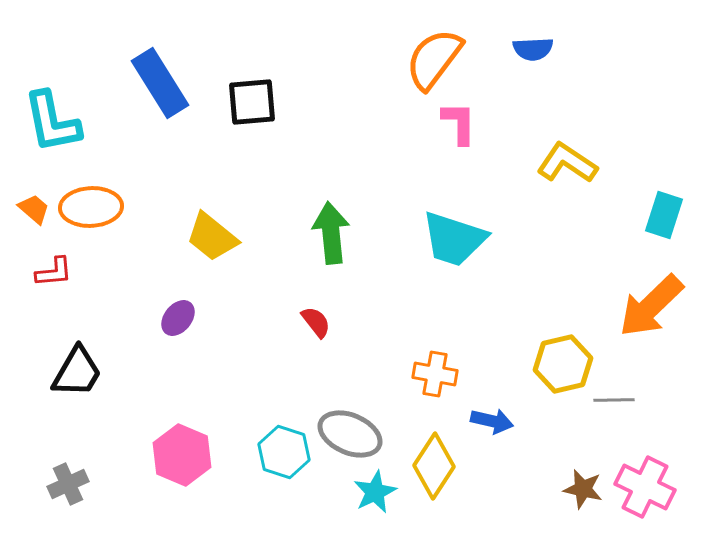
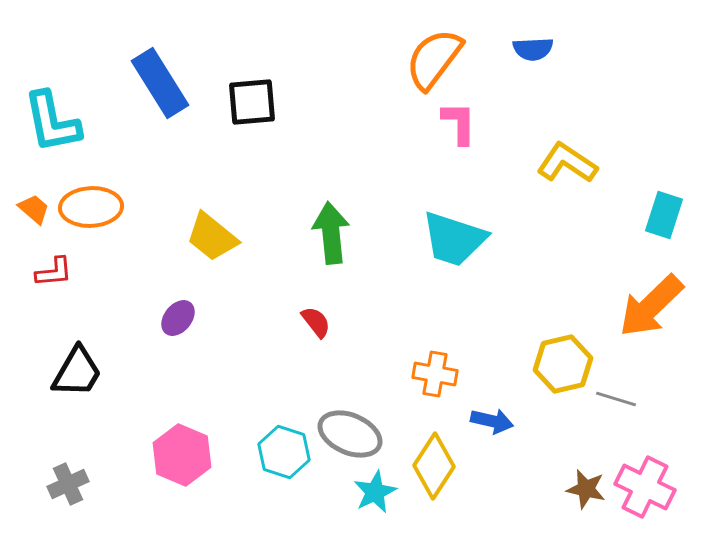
gray line: moved 2 px right, 1 px up; rotated 18 degrees clockwise
brown star: moved 3 px right
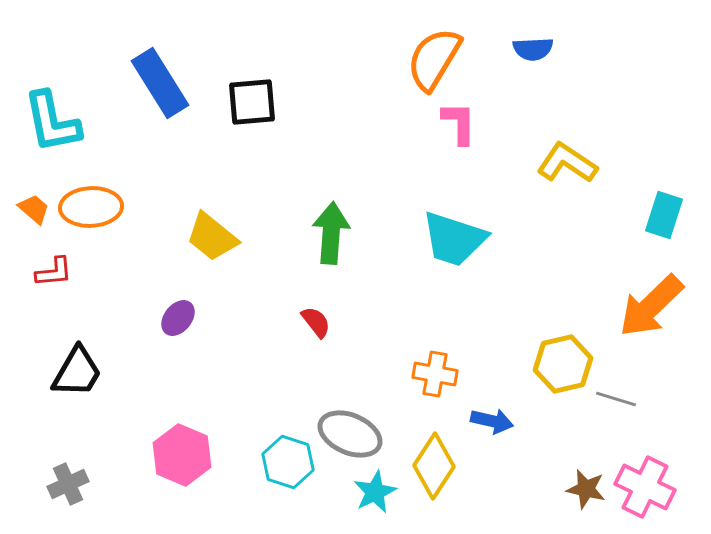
orange semicircle: rotated 6 degrees counterclockwise
green arrow: rotated 10 degrees clockwise
cyan hexagon: moved 4 px right, 10 px down
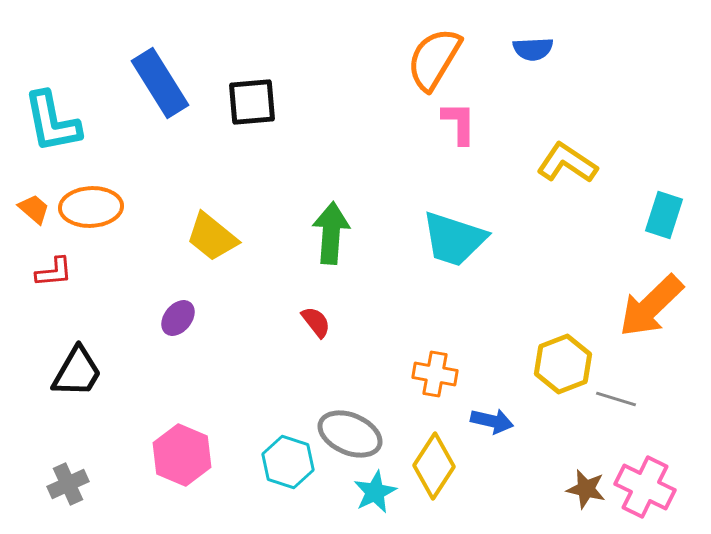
yellow hexagon: rotated 8 degrees counterclockwise
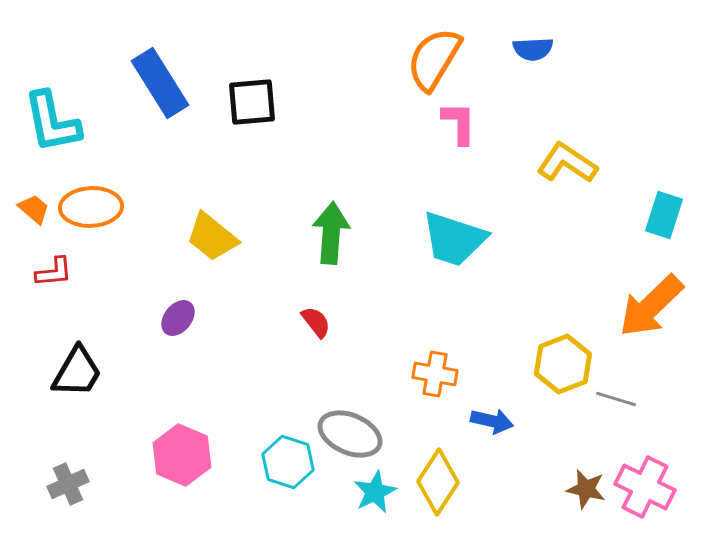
yellow diamond: moved 4 px right, 16 px down
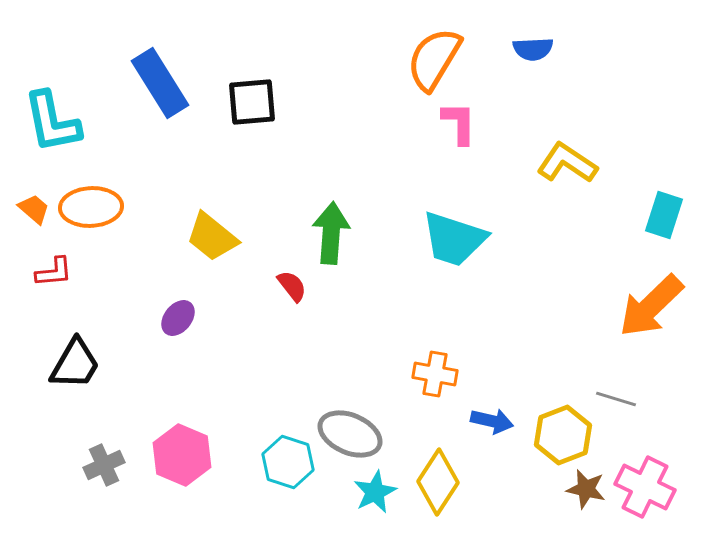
red semicircle: moved 24 px left, 36 px up
yellow hexagon: moved 71 px down
black trapezoid: moved 2 px left, 8 px up
gray cross: moved 36 px right, 19 px up
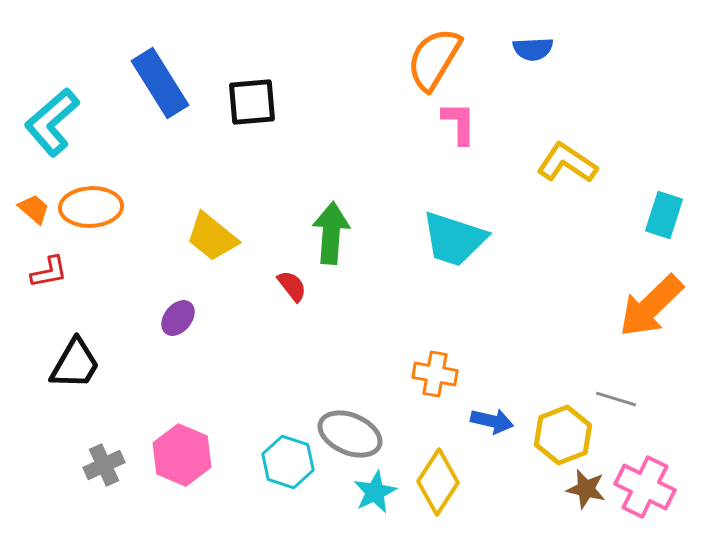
cyan L-shape: rotated 60 degrees clockwise
red L-shape: moved 5 px left; rotated 6 degrees counterclockwise
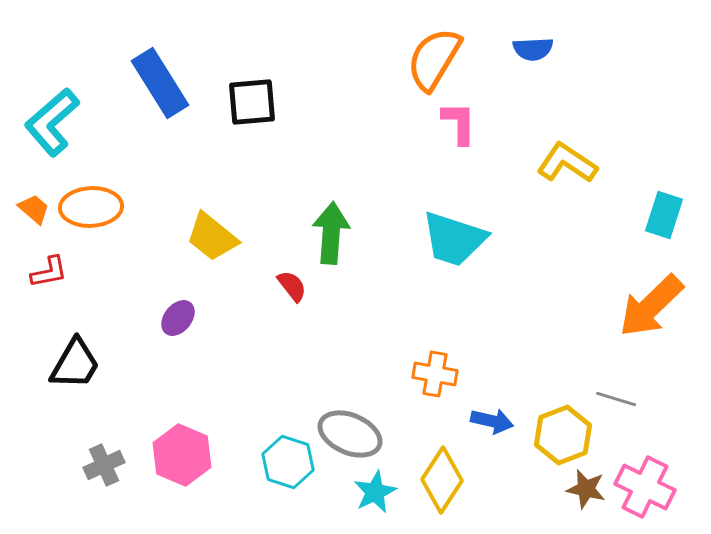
yellow diamond: moved 4 px right, 2 px up
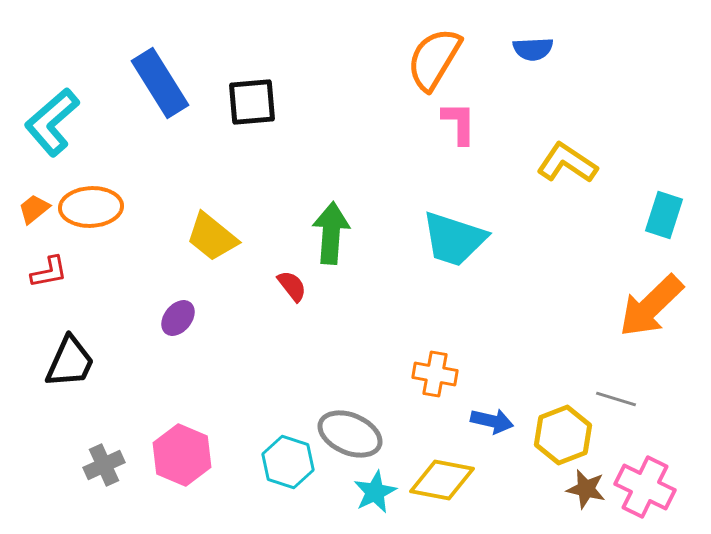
orange trapezoid: rotated 80 degrees counterclockwise
black trapezoid: moved 5 px left, 2 px up; rotated 6 degrees counterclockwise
yellow diamond: rotated 68 degrees clockwise
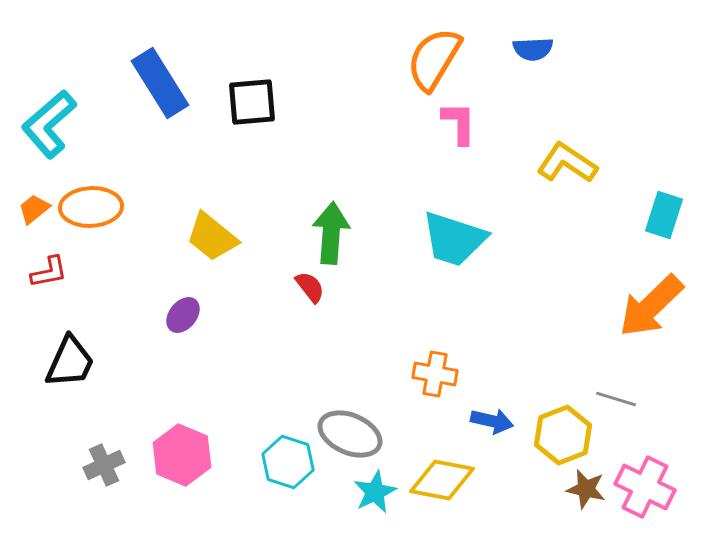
cyan L-shape: moved 3 px left, 2 px down
red semicircle: moved 18 px right, 1 px down
purple ellipse: moved 5 px right, 3 px up
